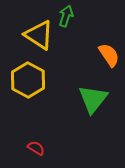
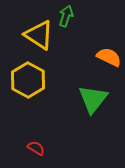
orange semicircle: moved 2 px down; rotated 30 degrees counterclockwise
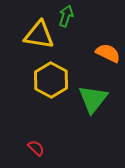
yellow triangle: rotated 24 degrees counterclockwise
orange semicircle: moved 1 px left, 4 px up
yellow hexagon: moved 23 px right
red semicircle: rotated 12 degrees clockwise
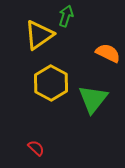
yellow triangle: rotated 44 degrees counterclockwise
yellow hexagon: moved 3 px down
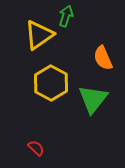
orange semicircle: moved 5 px left, 5 px down; rotated 140 degrees counterclockwise
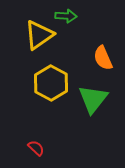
green arrow: rotated 75 degrees clockwise
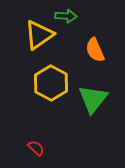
orange semicircle: moved 8 px left, 8 px up
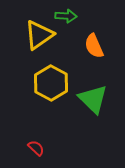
orange semicircle: moved 1 px left, 4 px up
green triangle: rotated 24 degrees counterclockwise
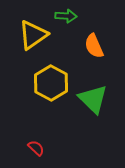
yellow triangle: moved 6 px left
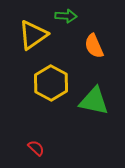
green triangle: moved 1 px right, 2 px down; rotated 32 degrees counterclockwise
